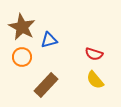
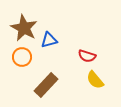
brown star: moved 2 px right, 1 px down
red semicircle: moved 7 px left, 2 px down
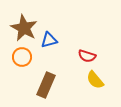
brown rectangle: rotated 20 degrees counterclockwise
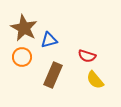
brown rectangle: moved 7 px right, 10 px up
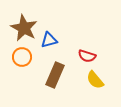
brown rectangle: moved 2 px right
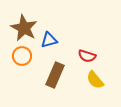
orange circle: moved 1 px up
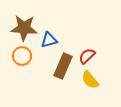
brown star: rotated 24 degrees counterclockwise
red semicircle: rotated 120 degrees clockwise
brown rectangle: moved 8 px right, 9 px up
yellow semicircle: moved 5 px left
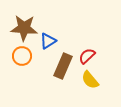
blue triangle: moved 1 px left, 1 px down; rotated 18 degrees counterclockwise
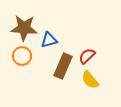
blue triangle: moved 1 px right, 1 px up; rotated 18 degrees clockwise
